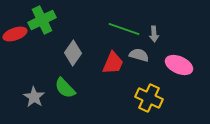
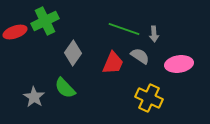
green cross: moved 3 px right, 1 px down
red ellipse: moved 2 px up
gray semicircle: moved 1 px right, 1 px down; rotated 18 degrees clockwise
pink ellipse: moved 1 px up; rotated 32 degrees counterclockwise
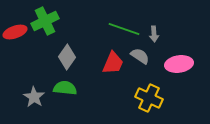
gray diamond: moved 6 px left, 4 px down
green semicircle: rotated 140 degrees clockwise
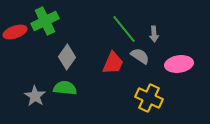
green line: rotated 32 degrees clockwise
gray star: moved 1 px right, 1 px up
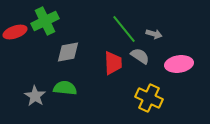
gray arrow: rotated 70 degrees counterclockwise
gray diamond: moved 1 px right, 5 px up; rotated 45 degrees clockwise
red trapezoid: rotated 25 degrees counterclockwise
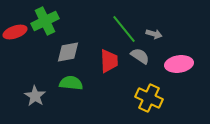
red trapezoid: moved 4 px left, 2 px up
green semicircle: moved 6 px right, 5 px up
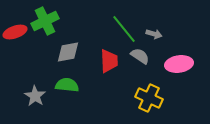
green semicircle: moved 4 px left, 2 px down
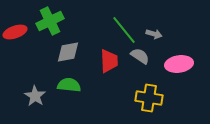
green cross: moved 5 px right
green line: moved 1 px down
green semicircle: moved 2 px right
yellow cross: rotated 16 degrees counterclockwise
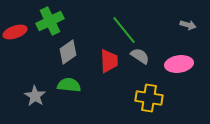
gray arrow: moved 34 px right, 9 px up
gray diamond: rotated 25 degrees counterclockwise
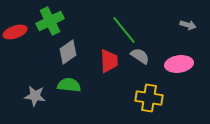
gray star: rotated 25 degrees counterclockwise
